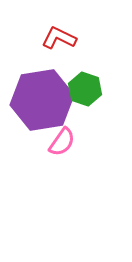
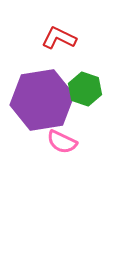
pink semicircle: rotated 80 degrees clockwise
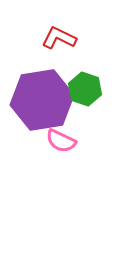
pink semicircle: moved 1 px left, 1 px up
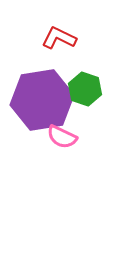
pink semicircle: moved 1 px right, 4 px up
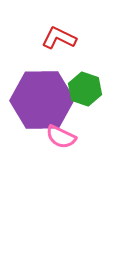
purple hexagon: rotated 8 degrees clockwise
pink semicircle: moved 1 px left
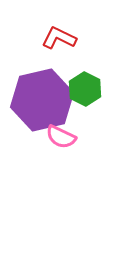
green hexagon: rotated 8 degrees clockwise
purple hexagon: rotated 12 degrees counterclockwise
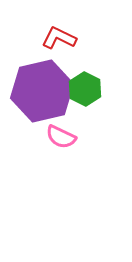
purple hexagon: moved 9 px up
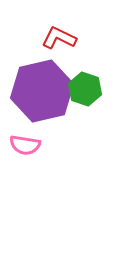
green hexagon: rotated 8 degrees counterclockwise
pink semicircle: moved 36 px left, 8 px down; rotated 16 degrees counterclockwise
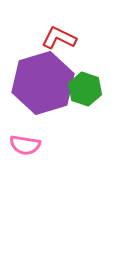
purple hexagon: moved 1 px right, 8 px up; rotated 4 degrees counterclockwise
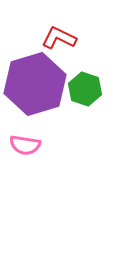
purple hexagon: moved 8 px left, 1 px down
